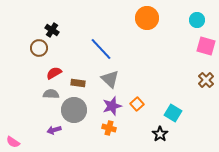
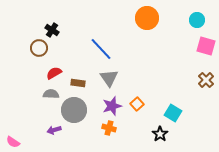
gray triangle: moved 1 px left, 1 px up; rotated 12 degrees clockwise
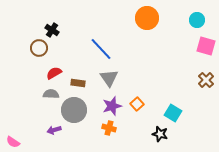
black star: rotated 21 degrees counterclockwise
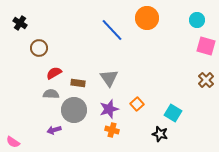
black cross: moved 32 px left, 7 px up
blue line: moved 11 px right, 19 px up
purple star: moved 3 px left, 3 px down
orange cross: moved 3 px right, 2 px down
